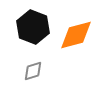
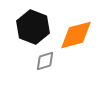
gray diamond: moved 12 px right, 10 px up
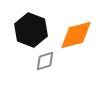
black hexagon: moved 2 px left, 3 px down
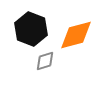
black hexagon: moved 1 px up
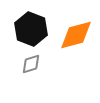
gray diamond: moved 14 px left, 3 px down
